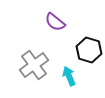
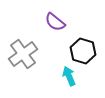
black hexagon: moved 6 px left, 1 px down
gray cross: moved 11 px left, 11 px up
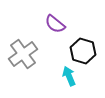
purple semicircle: moved 2 px down
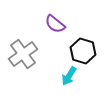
cyan arrow: rotated 126 degrees counterclockwise
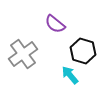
cyan arrow: moved 1 px right, 1 px up; rotated 108 degrees clockwise
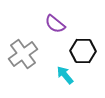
black hexagon: rotated 15 degrees counterclockwise
cyan arrow: moved 5 px left
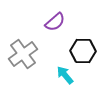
purple semicircle: moved 2 px up; rotated 80 degrees counterclockwise
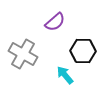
gray cross: rotated 24 degrees counterclockwise
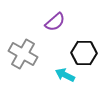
black hexagon: moved 1 px right, 2 px down
cyan arrow: rotated 24 degrees counterclockwise
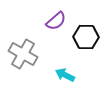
purple semicircle: moved 1 px right, 1 px up
black hexagon: moved 2 px right, 16 px up
